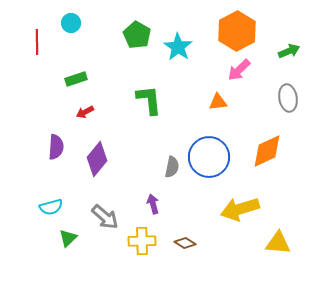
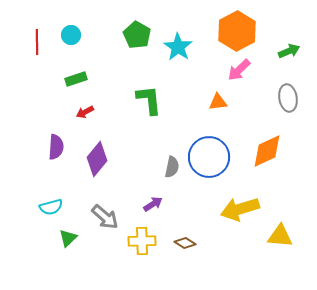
cyan circle: moved 12 px down
purple arrow: rotated 72 degrees clockwise
yellow triangle: moved 2 px right, 7 px up
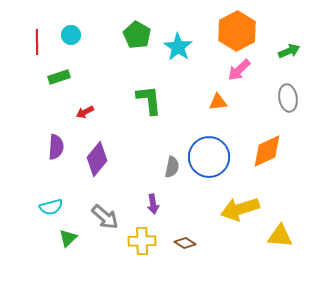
green rectangle: moved 17 px left, 2 px up
purple arrow: rotated 114 degrees clockwise
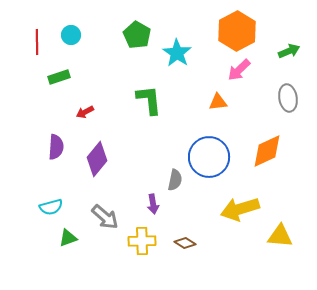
cyan star: moved 1 px left, 6 px down
gray semicircle: moved 3 px right, 13 px down
green triangle: rotated 24 degrees clockwise
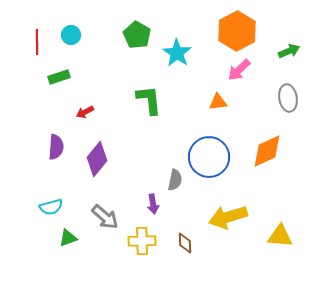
yellow arrow: moved 12 px left, 8 px down
brown diamond: rotated 55 degrees clockwise
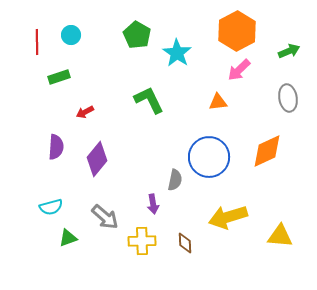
green L-shape: rotated 20 degrees counterclockwise
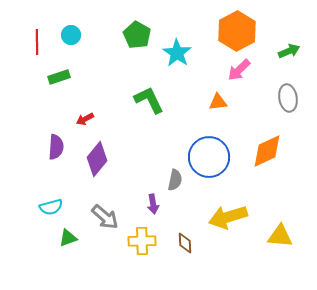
red arrow: moved 7 px down
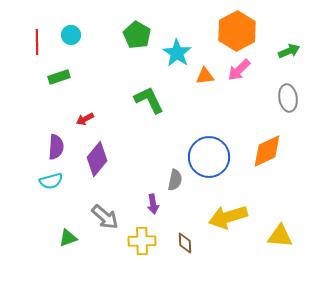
orange triangle: moved 13 px left, 26 px up
cyan semicircle: moved 26 px up
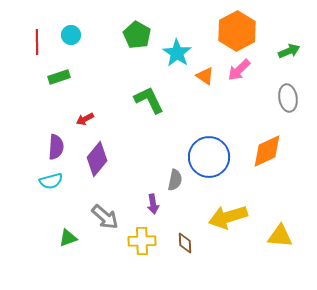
orange triangle: rotated 42 degrees clockwise
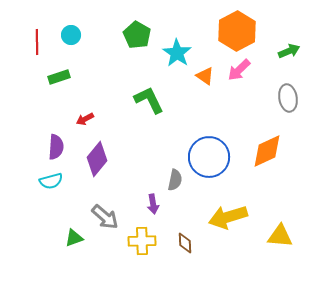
green triangle: moved 6 px right
